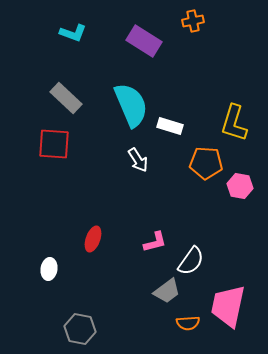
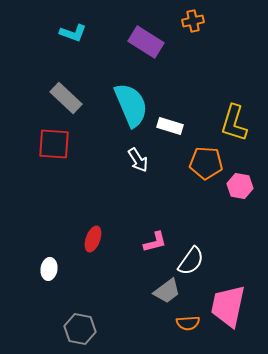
purple rectangle: moved 2 px right, 1 px down
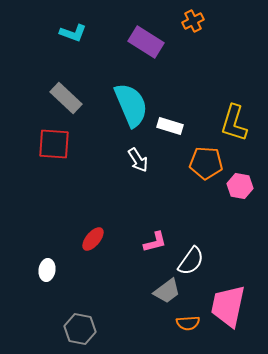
orange cross: rotated 15 degrees counterclockwise
red ellipse: rotated 20 degrees clockwise
white ellipse: moved 2 px left, 1 px down
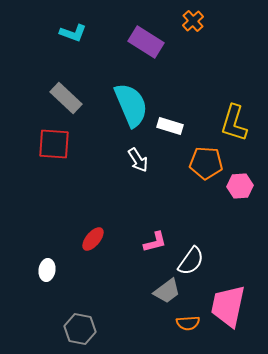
orange cross: rotated 15 degrees counterclockwise
pink hexagon: rotated 15 degrees counterclockwise
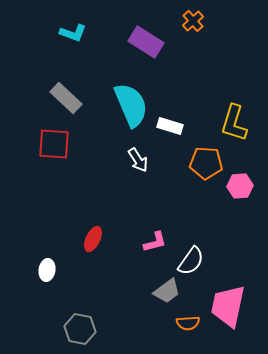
red ellipse: rotated 15 degrees counterclockwise
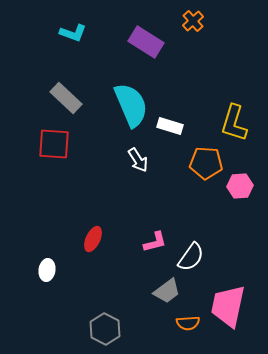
white semicircle: moved 4 px up
gray hexagon: moved 25 px right; rotated 16 degrees clockwise
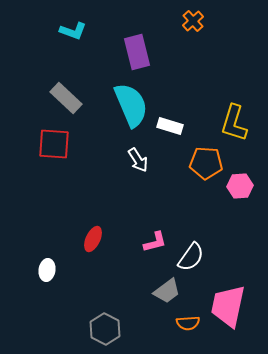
cyan L-shape: moved 2 px up
purple rectangle: moved 9 px left, 10 px down; rotated 44 degrees clockwise
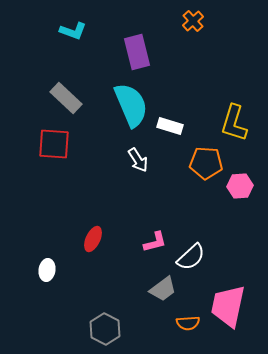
white semicircle: rotated 12 degrees clockwise
gray trapezoid: moved 4 px left, 2 px up
